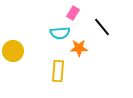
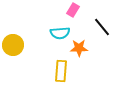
pink rectangle: moved 3 px up
yellow circle: moved 6 px up
yellow rectangle: moved 3 px right
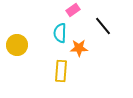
pink rectangle: rotated 24 degrees clockwise
black line: moved 1 px right, 1 px up
cyan semicircle: rotated 96 degrees clockwise
yellow circle: moved 4 px right
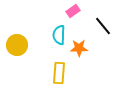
pink rectangle: moved 1 px down
cyan semicircle: moved 1 px left, 2 px down
yellow rectangle: moved 2 px left, 2 px down
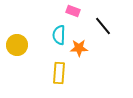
pink rectangle: rotated 56 degrees clockwise
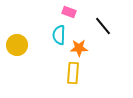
pink rectangle: moved 4 px left, 1 px down
yellow rectangle: moved 14 px right
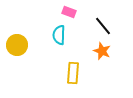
orange star: moved 23 px right, 3 px down; rotated 24 degrees clockwise
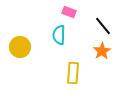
yellow circle: moved 3 px right, 2 px down
orange star: rotated 18 degrees clockwise
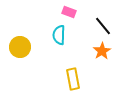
yellow rectangle: moved 6 px down; rotated 15 degrees counterclockwise
